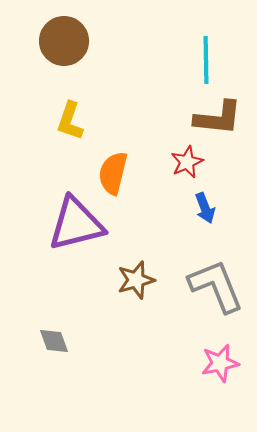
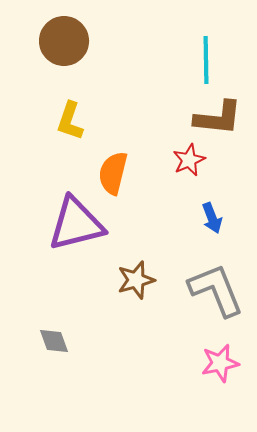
red star: moved 2 px right, 2 px up
blue arrow: moved 7 px right, 10 px down
gray L-shape: moved 4 px down
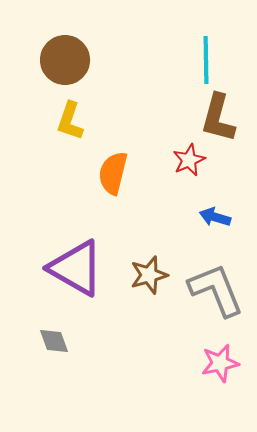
brown circle: moved 1 px right, 19 px down
brown L-shape: rotated 99 degrees clockwise
blue arrow: moved 3 px right, 1 px up; rotated 128 degrees clockwise
purple triangle: moved 44 px down; rotated 44 degrees clockwise
brown star: moved 13 px right, 5 px up
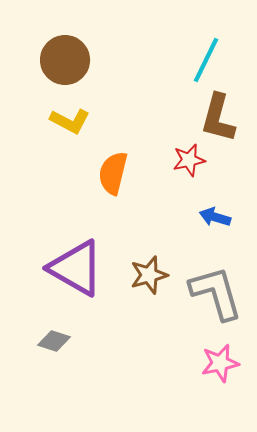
cyan line: rotated 27 degrees clockwise
yellow L-shape: rotated 81 degrees counterclockwise
red star: rotated 12 degrees clockwise
gray L-shape: moved 3 px down; rotated 6 degrees clockwise
gray diamond: rotated 52 degrees counterclockwise
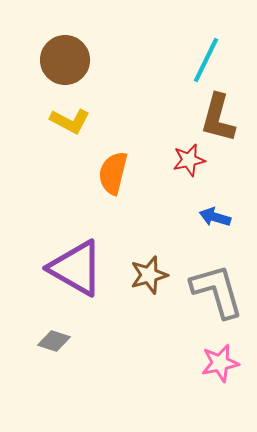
gray L-shape: moved 1 px right, 2 px up
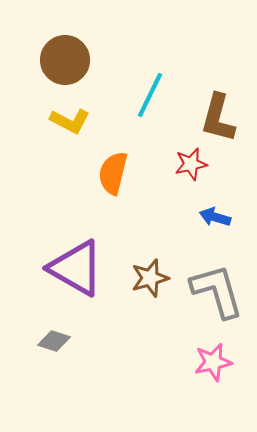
cyan line: moved 56 px left, 35 px down
red star: moved 2 px right, 4 px down
brown star: moved 1 px right, 3 px down
pink star: moved 7 px left, 1 px up
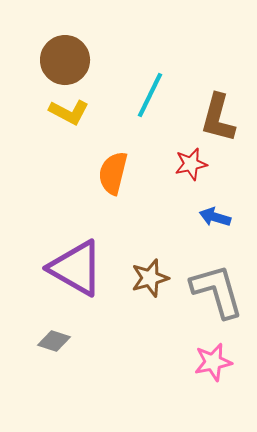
yellow L-shape: moved 1 px left, 9 px up
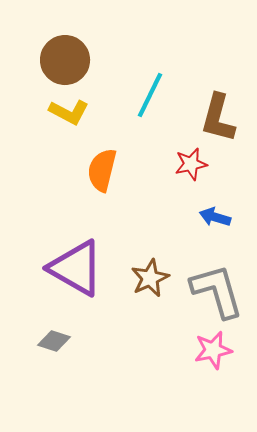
orange semicircle: moved 11 px left, 3 px up
brown star: rotated 9 degrees counterclockwise
pink star: moved 12 px up
